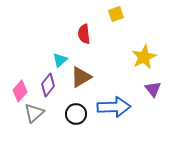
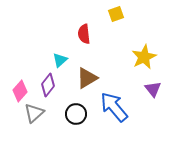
brown triangle: moved 6 px right, 1 px down
blue arrow: rotated 128 degrees counterclockwise
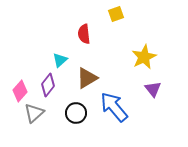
black circle: moved 1 px up
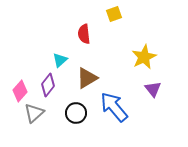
yellow square: moved 2 px left
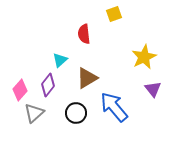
pink diamond: moved 1 px up
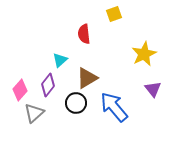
yellow star: moved 3 px up
black circle: moved 10 px up
